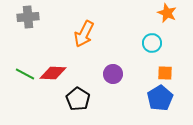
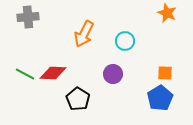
cyan circle: moved 27 px left, 2 px up
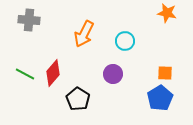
orange star: rotated 12 degrees counterclockwise
gray cross: moved 1 px right, 3 px down; rotated 10 degrees clockwise
red diamond: rotated 52 degrees counterclockwise
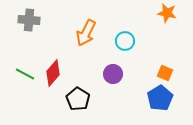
orange arrow: moved 2 px right, 1 px up
orange square: rotated 21 degrees clockwise
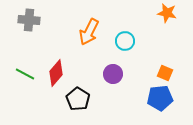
orange arrow: moved 3 px right, 1 px up
red diamond: moved 3 px right
blue pentagon: rotated 25 degrees clockwise
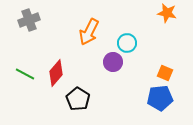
gray cross: rotated 25 degrees counterclockwise
cyan circle: moved 2 px right, 2 px down
purple circle: moved 12 px up
